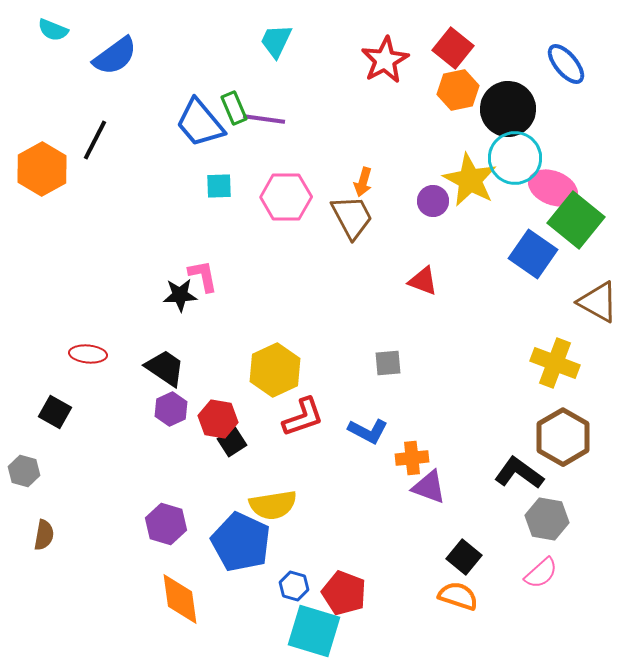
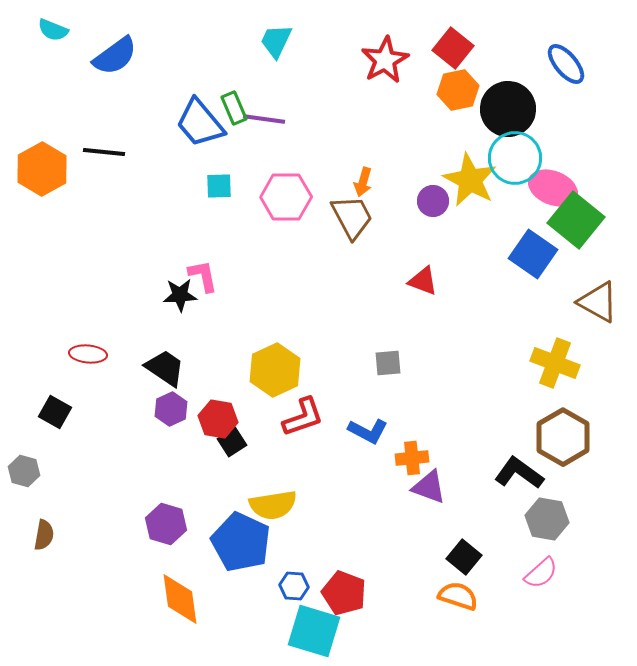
black line at (95, 140): moved 9 px right, 12 px down; rotated 69 degrees clockwise
blue hexagon at (294, 586): rotated 12 degrees counterclockwise
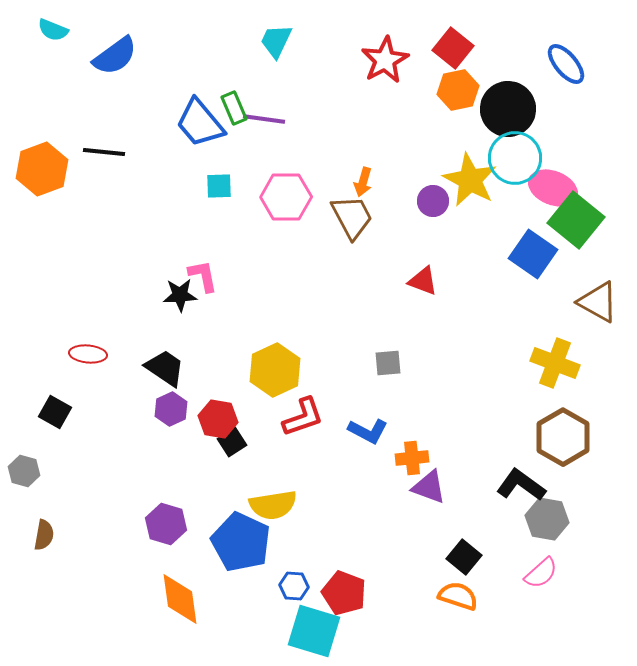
orange hexagon at (42, 169): rotated 9 degrees clockwise
black L-shape at (519, 473): moved 2 px right, 12 px down
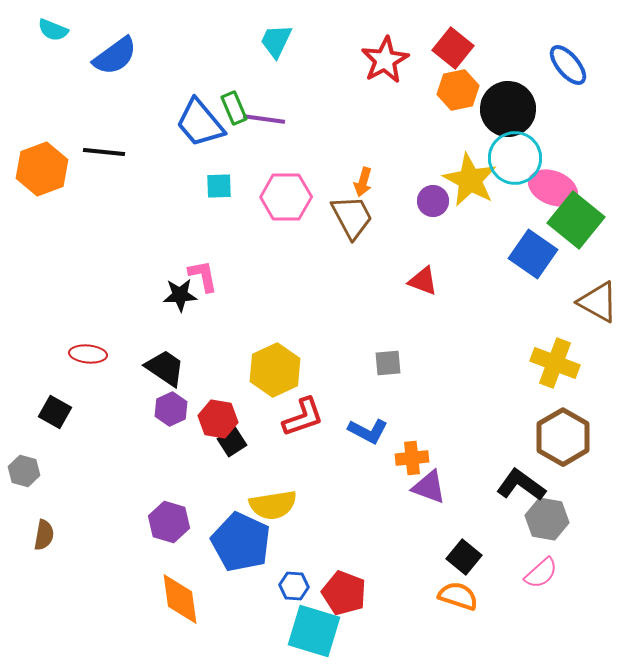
blue ellipse at (566, 64): moved 2 px right, 1 px down
purple hexagon at (166, 524): moved 3 px right, 2 px up
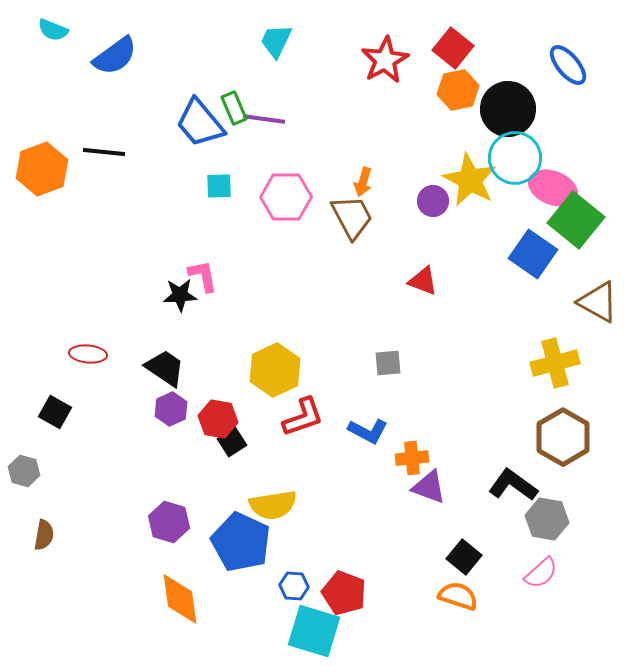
yellow cross at (555, 363): rotated 36 degrees counterclockwise
black L-shape at (521, 485): moved 8 px left
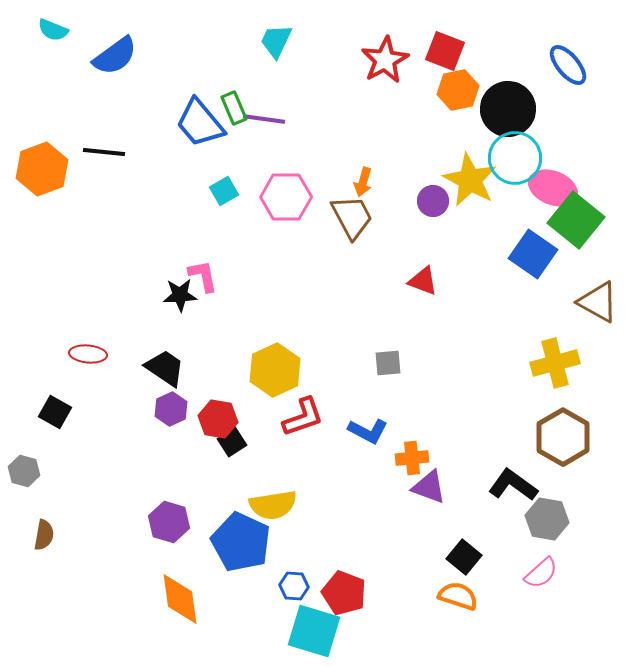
red square at (453, 48): moved 8 px left, 3 px down; rotated 18 degrees counterclockwise
cyan square at (219, 186): moved 5 px right, 5 px down; rotated 28 degrees counterclockwise
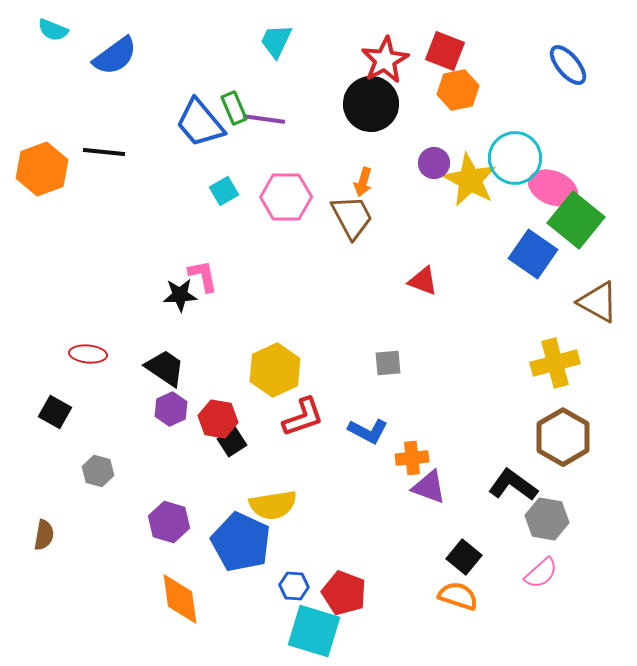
black circle at (508, 109): moved 137 px left, 5 px up
purple circle at (433, 201): moved 1 px right, 38 px up
gray hexagon at (24, 471): moved 74 px right
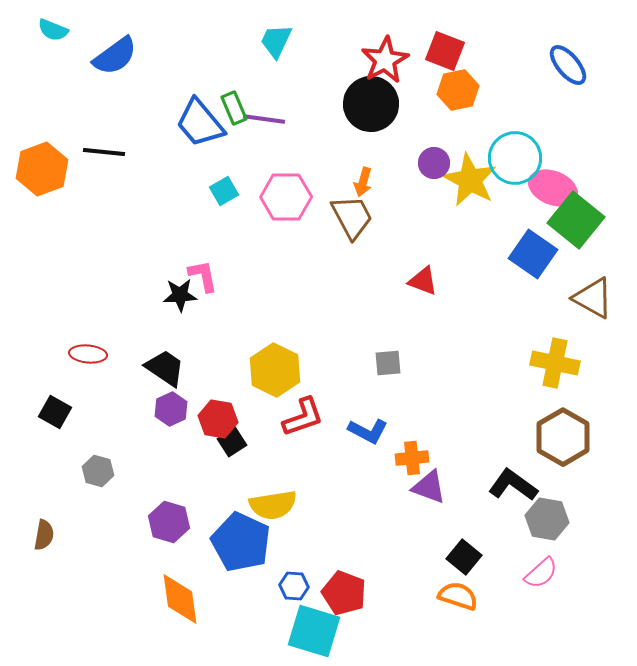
brown triangle at (598, 302): moved 5 px left, 4 px up
yellow cross at (555, 363): rotated 27 degrees clockwise
yellow hexagon at (275, 370): rotated 9 degrees counterclockwise
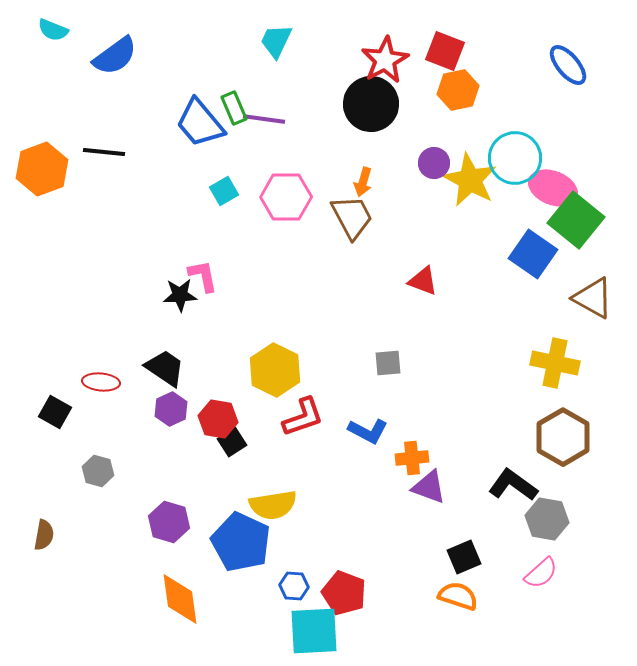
red ellipse at (88, 354): moved 13 px right, 28 px down
black square at (464, 557): rotated 28 degrees clockwise
cyan square at (314, 631): rotated 20 degrees counterclockwise
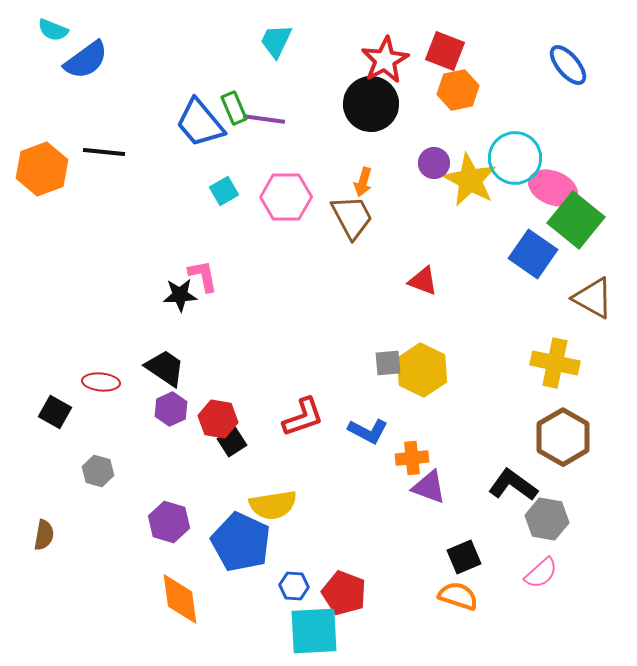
blue semicircle at (115, 56): moved 29 px left, 4 px down
yellow hexagon at (275, 370): moved 147 px right
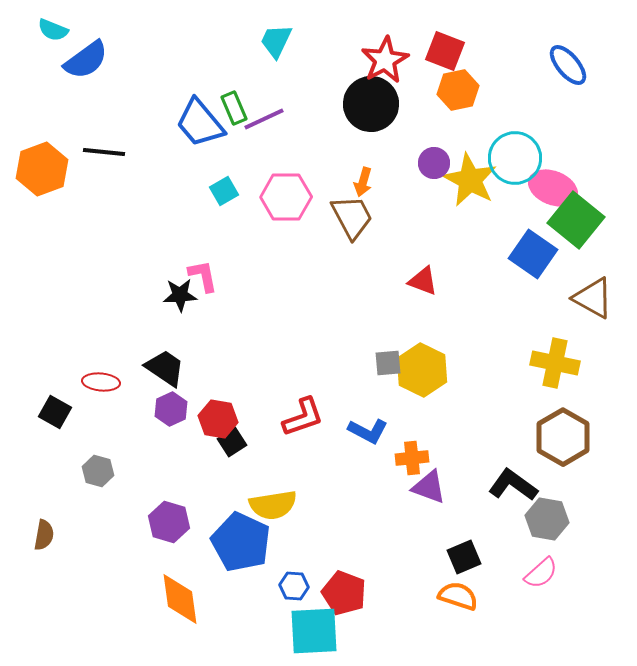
purple line at (264, 119): rotated 33 degrees counterclockwise
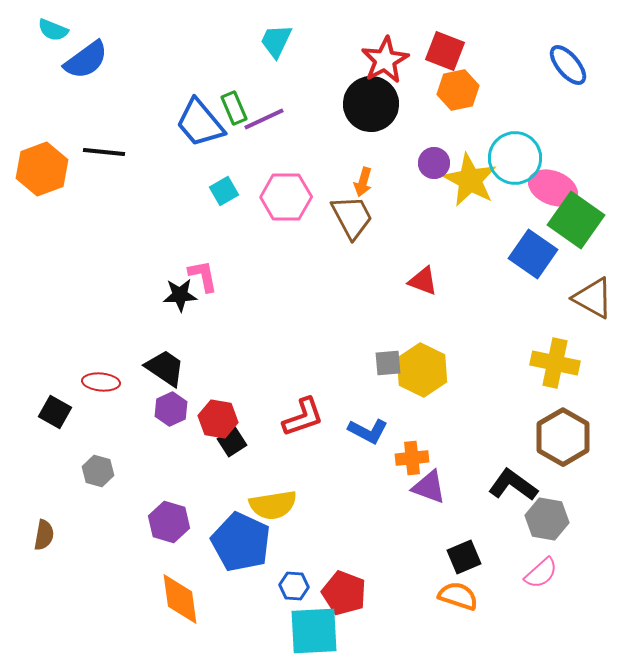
green square at (576, 220): rotated 4 degrees counterclockwise
